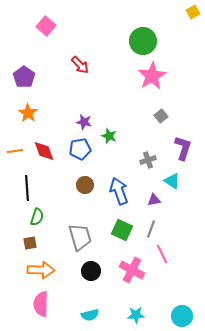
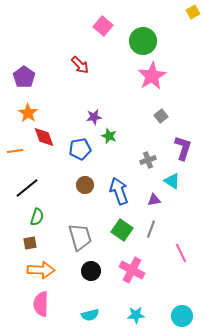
pink square: moved 57 px right
purple star: moved 10 px right, 5 px up; rotated 21 degrees counterclockwise
red diamond: moved 14 px up
black line: rotated 55 degrees clockwise
green square: rotated 10 degrees clockwise
pink line: moved 19 px right, 1 px up
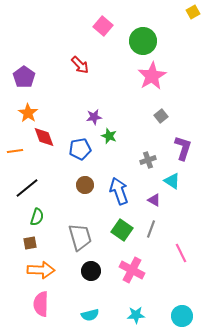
purple triangle: rotated 40 degrees clockwise
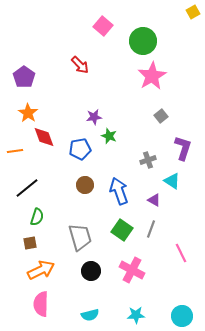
orange arrow: rotated 28 degrees counterclockwise
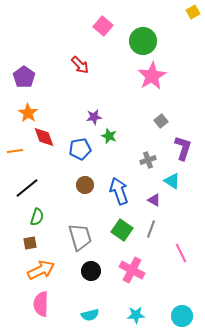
gray square: moved 5 px down
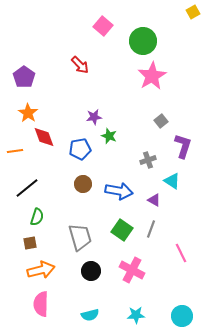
purple L-shape: moved 2 px up
brown circle: moved 2 px left, 1 px up
blue arrow: rotated 120 degrees clockwise
orange arrow: rotated 12 degrees clockwise
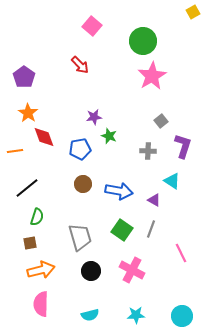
pink square: moved 11 px left
gray cross: moved 9 px up; rotated 21 degrees clockwise
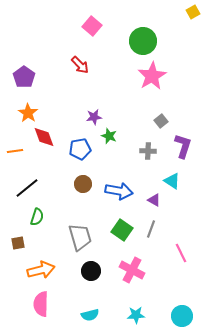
brown square: moved 12 px left
